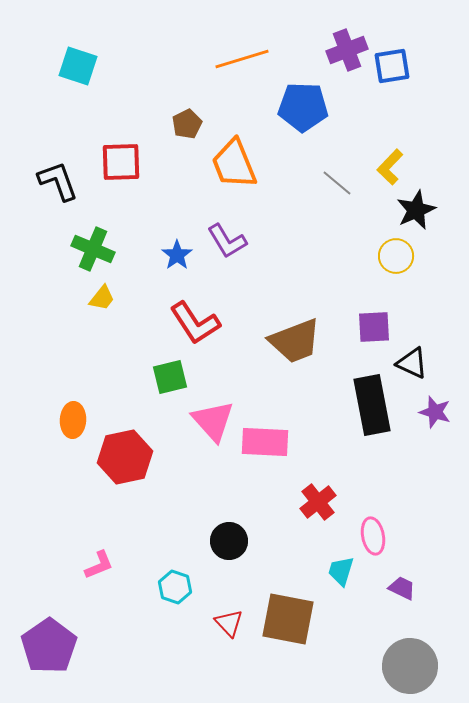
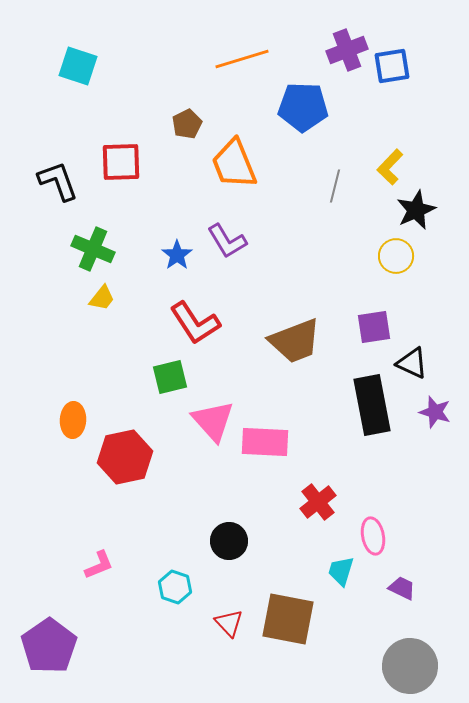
gray line: moved 2 px left, 3 px down; rotated 64 degrees clockwise
purple square: rotated 6 degrees counterclockwise
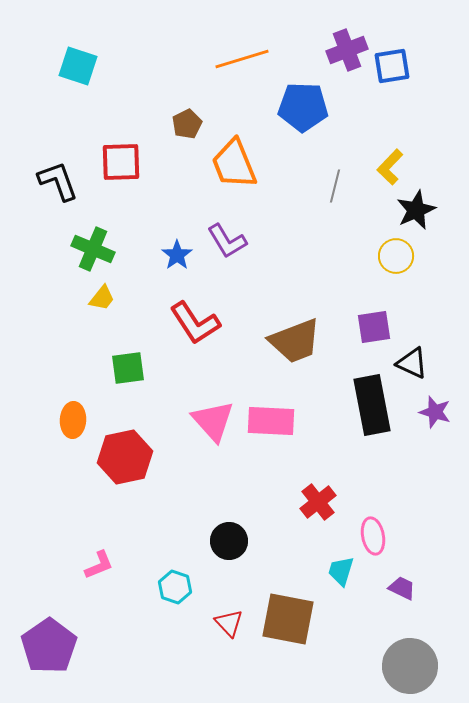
green square: moved 42 px left, 9 px up; rotated 6 degrees clockwise
pink rectangle: moved 6 px right, 21 px up
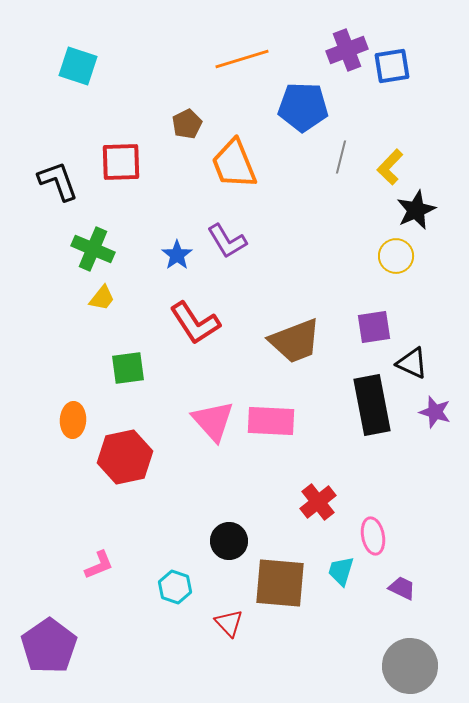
gray line: moved 6 px right, 29 px up
brown square: moved 8 px left, 36 px up; rotated 6 degrees counterclockwise
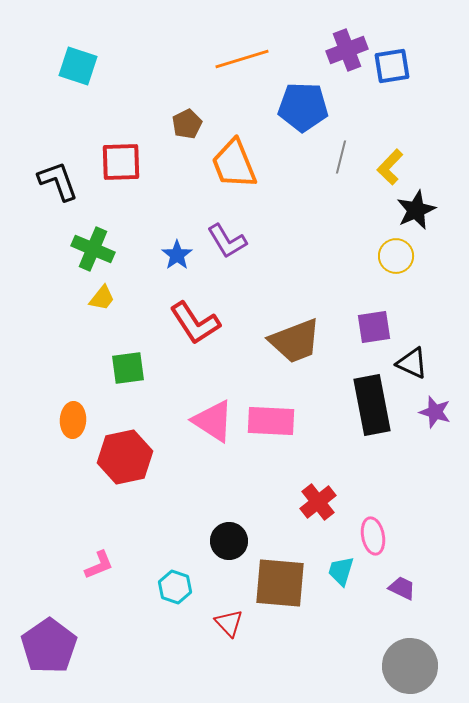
pink triangle: rotated 15 degrees counterclockwise
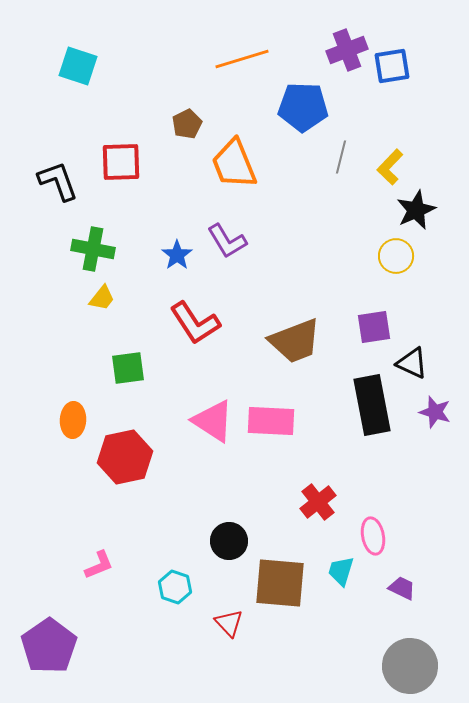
green cross: rotated 12 degrees counterclockwise
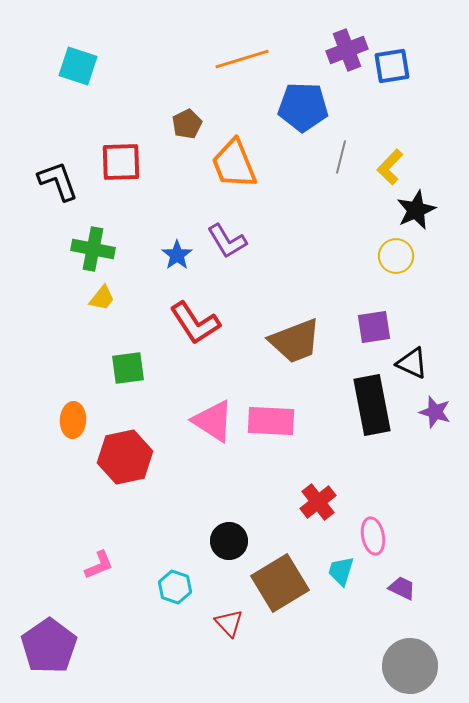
brown square: rotated 36 degrees counterclockwise
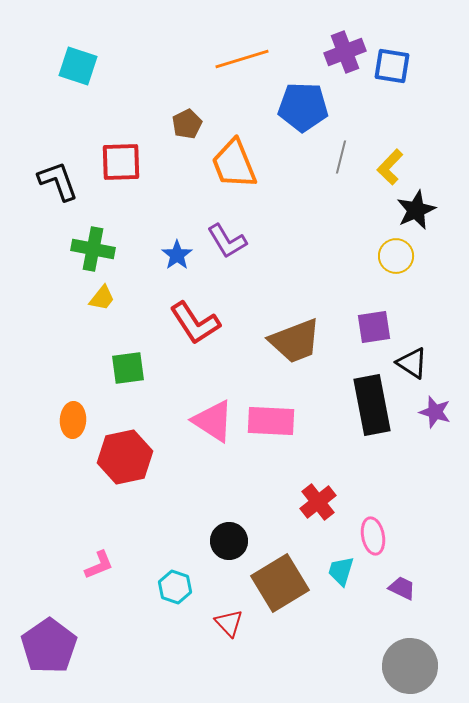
purple cross: moved 2 px left, 2 px down
blue square: rotated 18 degrees clockwise
black triangle: rotated 8 degrees clockwise
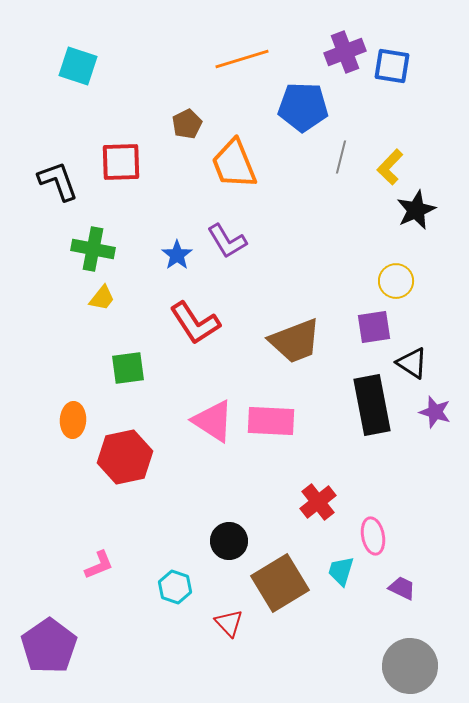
yellow circle: moved 25 px down
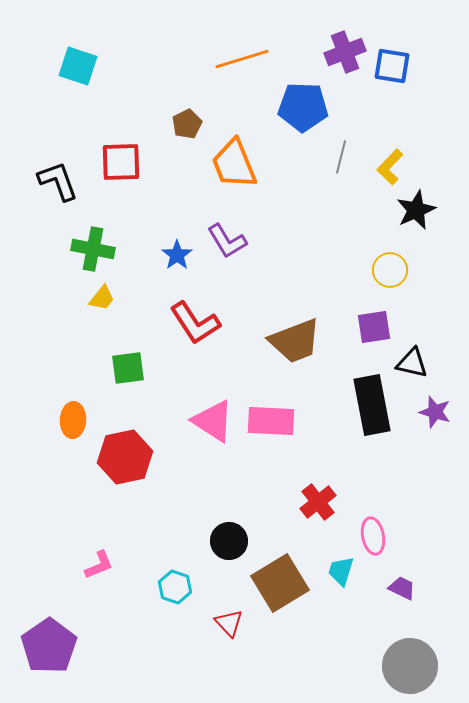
yellow circle: moved 6 px left, 11 px up
black triangle: rotated 20 degrees counterclockwise
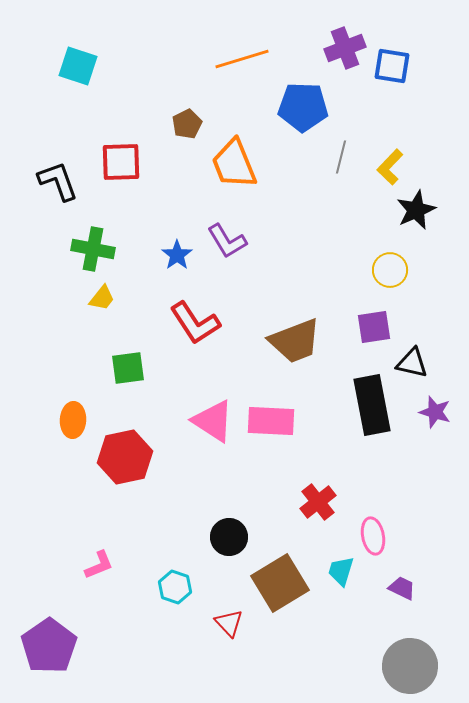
purple cross: moved 4 px up
black circle: moved 4 px up
